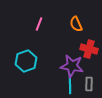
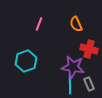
purple star: moved 1 px right, 1 px down
gray rectangle: rotated 24 degrees counterclockwise
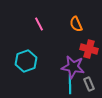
pink line: rotated 48 degrees counterclockwise
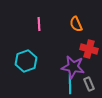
pink line: rotated 24 degrees clockwise
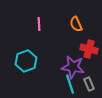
cyan line: rotated 18 degrees counterclockwise
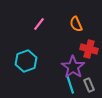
pink line: rotated 40 degrees clockwise
purple star: rotated 25 degrees clockwise
gray rectangle: moved 1 px down
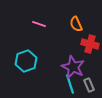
pink line: rotated 72 degrees clockwise
red cross: moved 1 px right, 5 px up
purple star: rotated 10 degrees counterclockwise
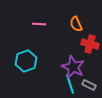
pink line: rotated 16 degrees counterclockwise
gray rectangle: rotated 40 degrees counterclockwise
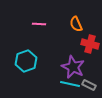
cyan line: rotated 60 degrees counterclockwise
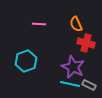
red cross: moved 4 px left, 1 px up
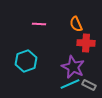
red cross: rotated 12 degrees counterclockwise
cyan line: rotated 36 degrees counterclockwise
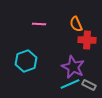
red cross: moved 1 px right, 3 px up
